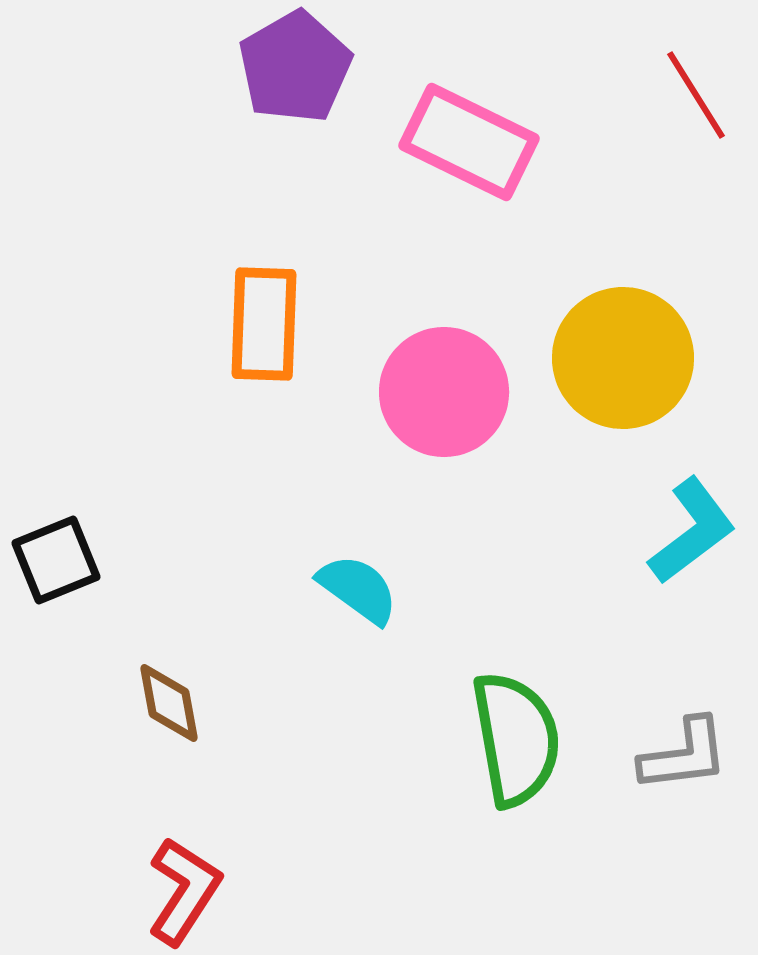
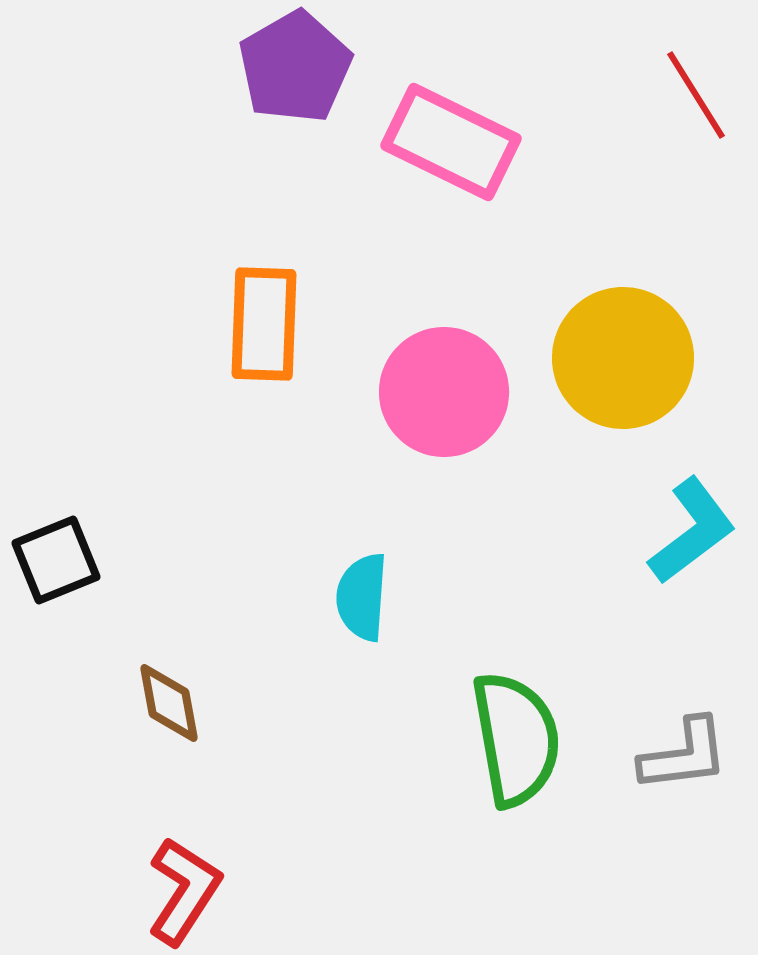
pink rectangle: moved 18 px left
cyan semicircle: moved 4 px right, 8 px down; rotated 122 degrees counterclockwise
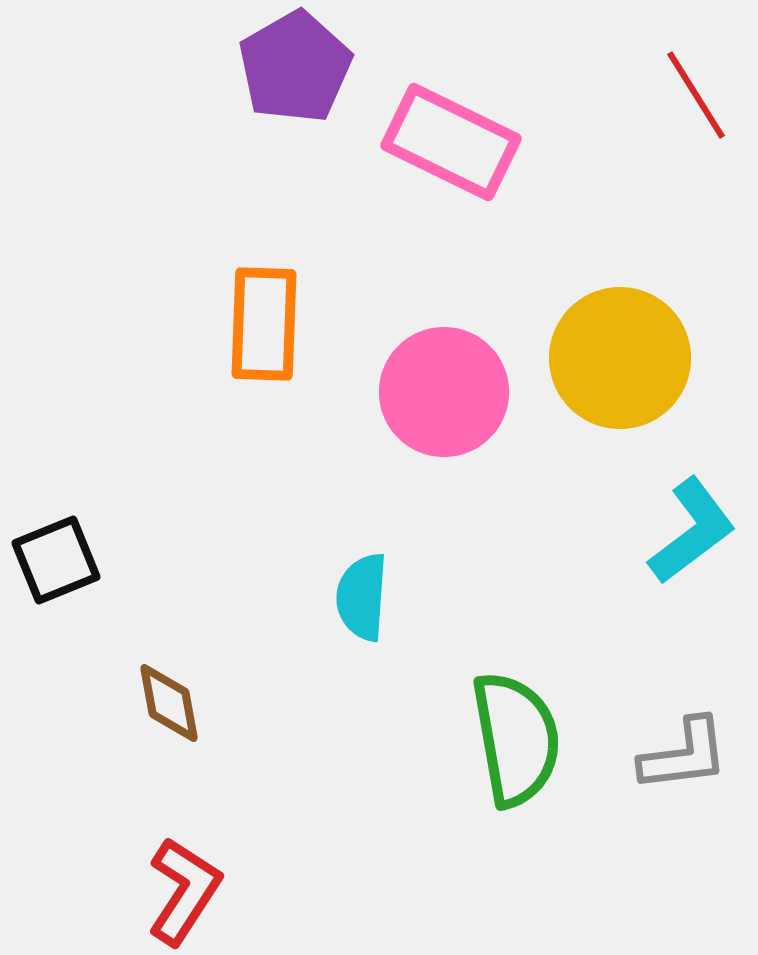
yellow circle: moved 3 px left
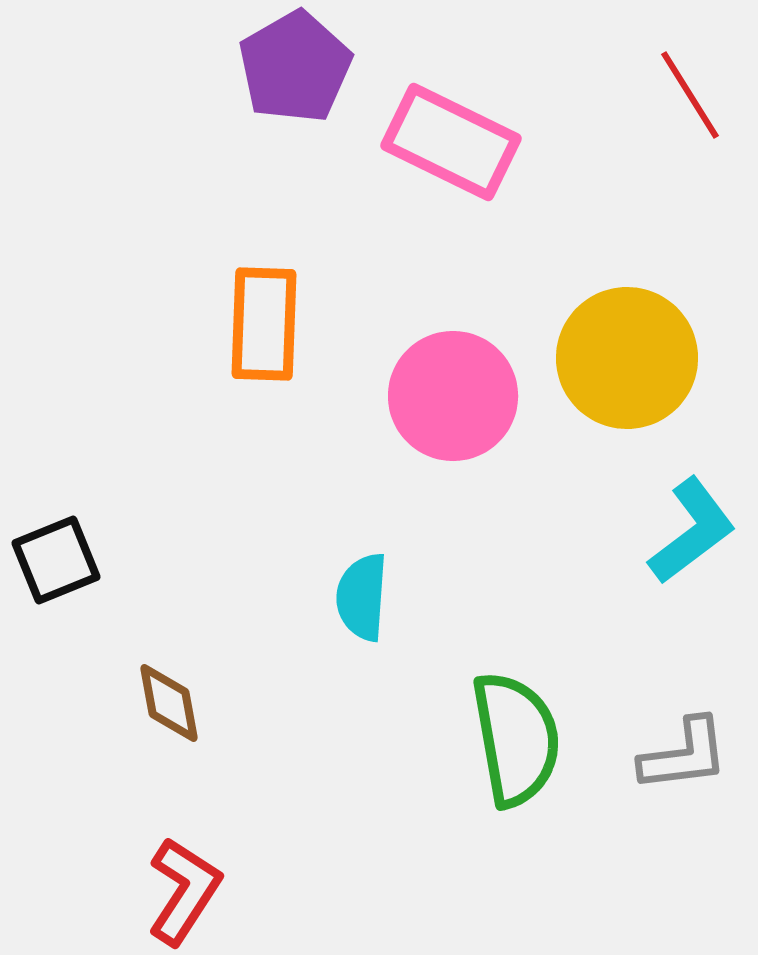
red line: moved 6 px left
yellow circle: moved 7 px right
pink circle: moved 9 px right, 4 px down
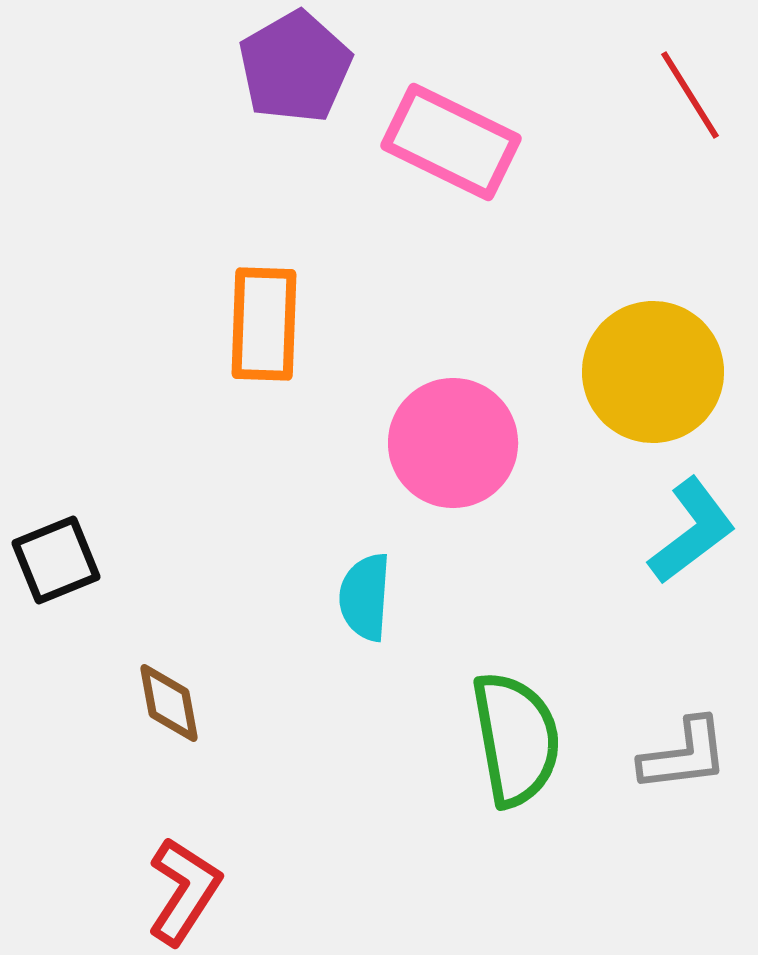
yellow circle: moved 26 px right, 14 px down
pink circle: moved 47 px down
cyan semicircle: moved 3 px right
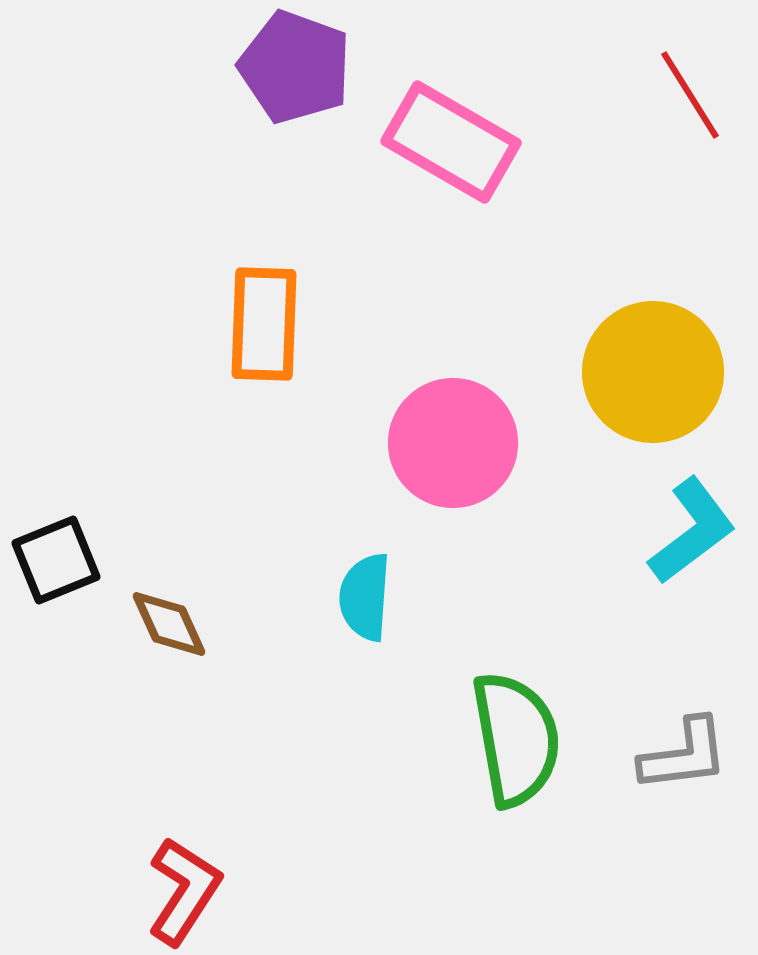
purple pentagon: rotated 22 degrees counterclockwise
pink rectangle: rotated 4 degrees clockwise
brown diamond: moved 79 px up; rotated 14 degrees counterclockwise
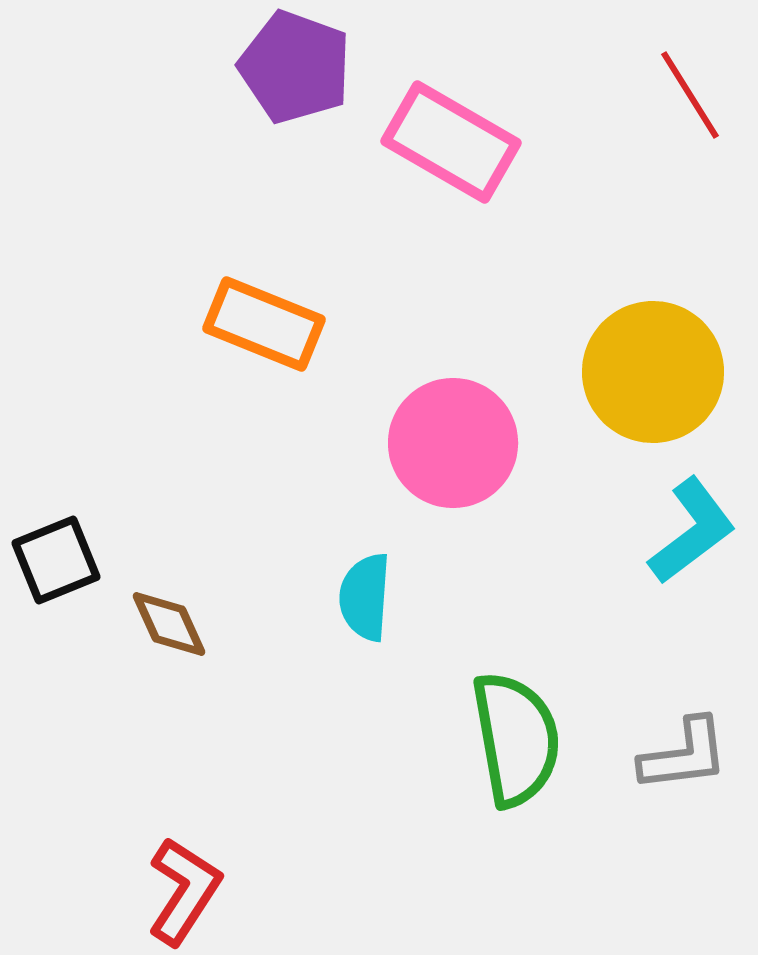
orange rectangle: rotated 70 degrees counterclockwise
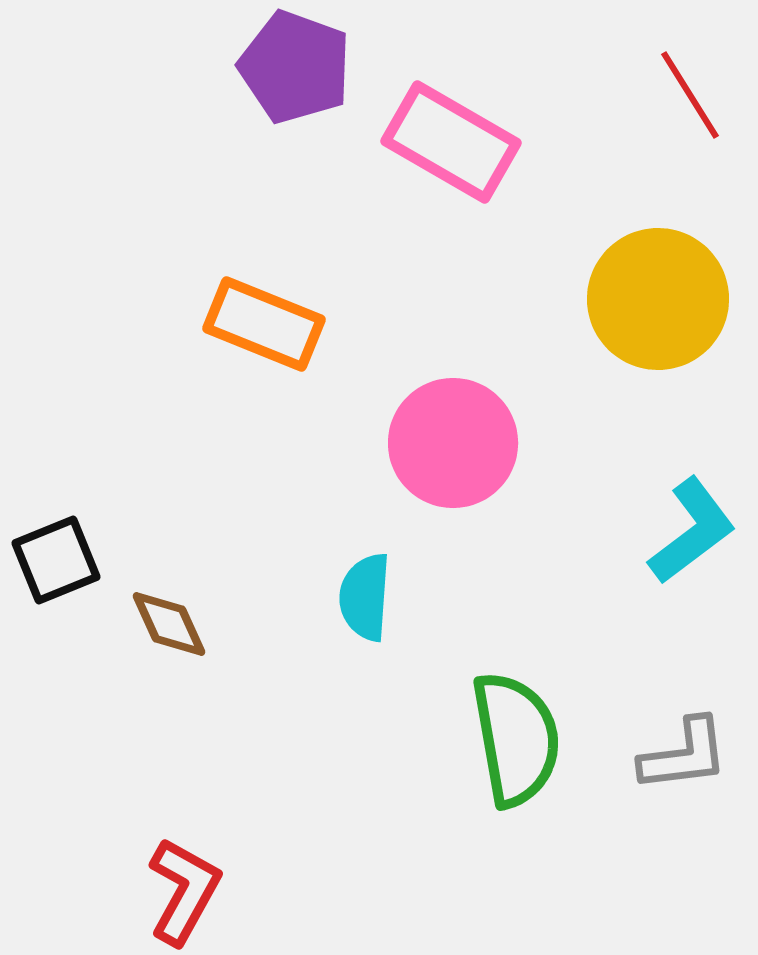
yellow circle: moved 5 px right, 73 px up
red L-shape: rotated 4 degrees counterclockwise
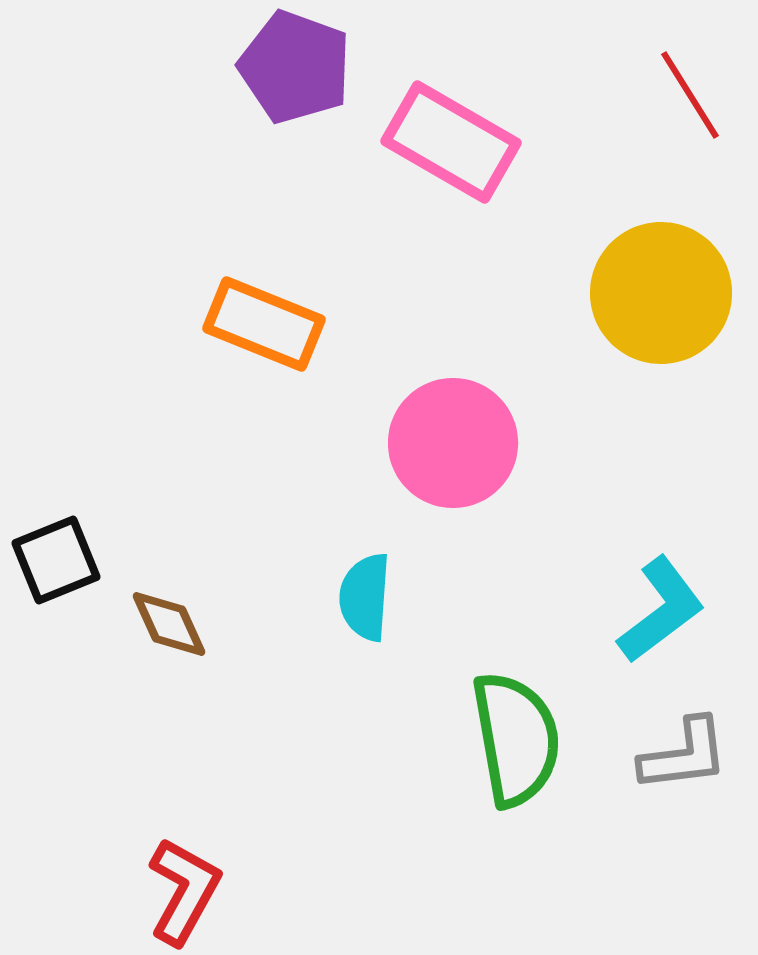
yellow circle: moved 3 px right, 6 px up
cyan L-shape: moved 31 px left, 79 px down
